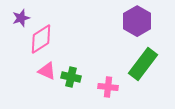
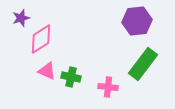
purple hexagon: rotated 24 degrees clockwise
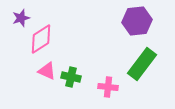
green rectangle: moved 1 px left
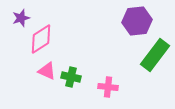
green rectangle: moved 13 px right, 9 px up
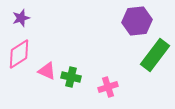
pink diamond: moved 22 px left, 15 px down
pink cross: rotated 24 degrees counterclockwise
